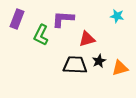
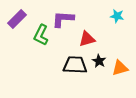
purple rectangle: rotated 24 degrees clockwise
black star: rotated 16 degrees counterclockwise
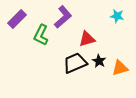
purple L-shape: moved 2 px up; rotated 135 degrees clockwise
black trapezoid: moved 2 px up; rotated 25 degrees counterclockwise
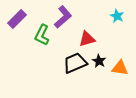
cyan star: rotated 16 degrees clockwise
green L-shape: moved 1 px right
orange triangle: rotated 24 degrees clockwise
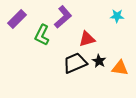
cyan star: rotated 24 degrees counterclockwise
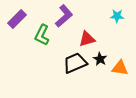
purple L-shape: moved 1 px right, 1 px up
black star: moved 1 px right, 2 px up
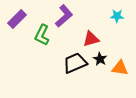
red triangle: moved 4 px right
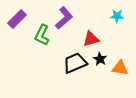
purple L-shape: moved 2 px down
